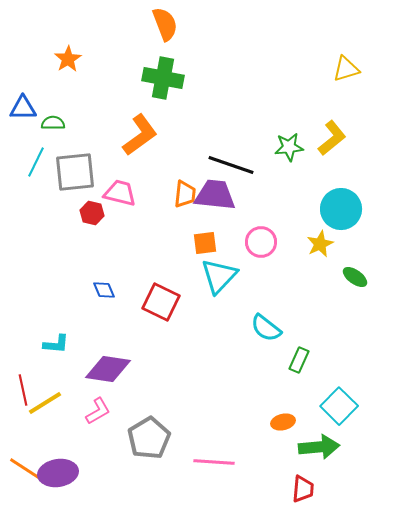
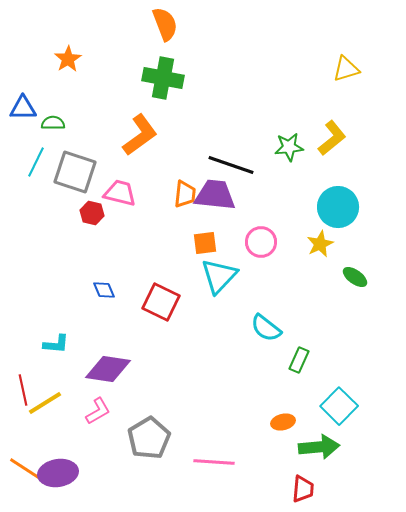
gray square: rotated 24 degrees clockwise
cyan circle: moved 3 px left, 2 px up
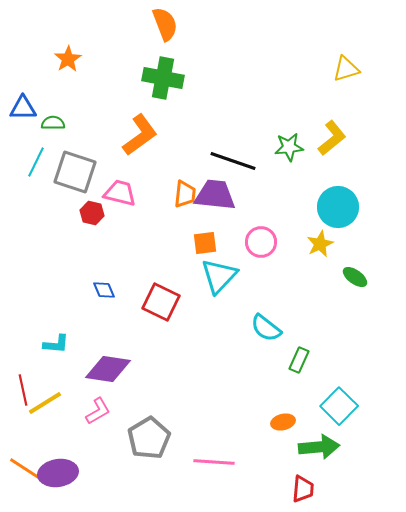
black line: moved 2 px right, 4 px up
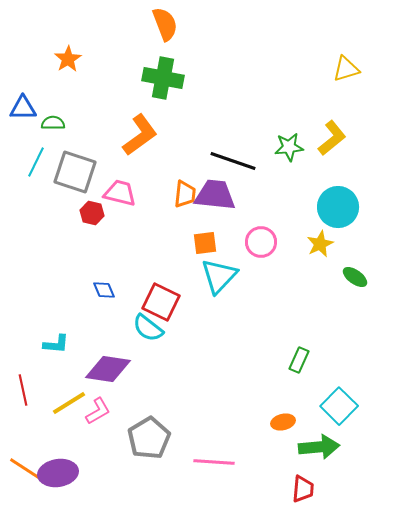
cyan semicircle: moved 118 px left
yellow line: moved 24 px right
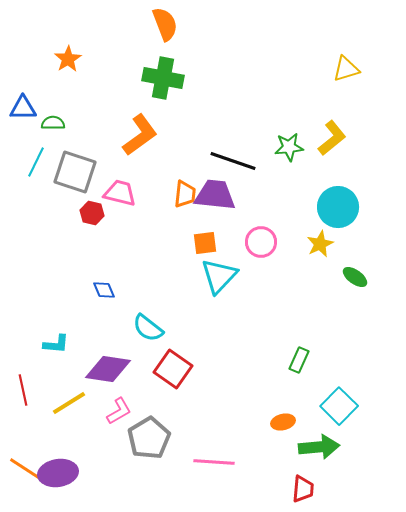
red square: moved 12 px right, 67 px down; rotated 9 degrees clockwise
pink L-shape: moved 21 px right
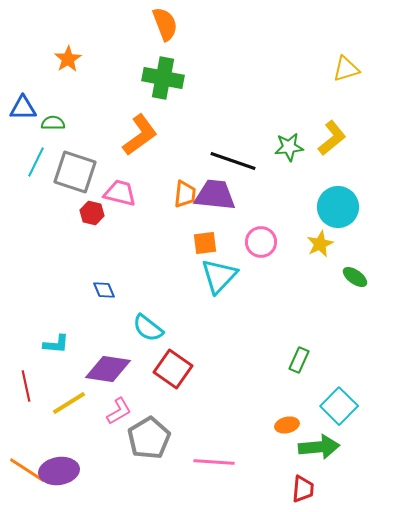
red line: moved 3 px right, 4 px up
orange ellipse: moved 4 px right, 3 px down
purple ellipse: moved 1 px right, 2 px up
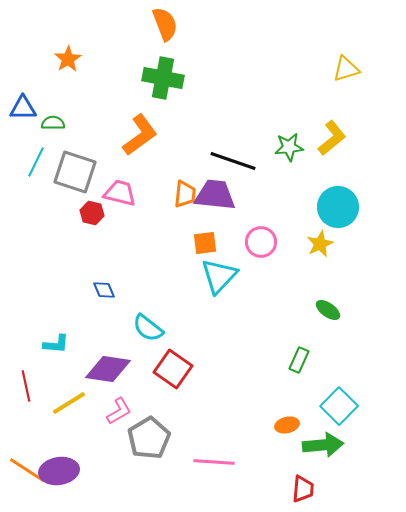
green ellipse: moved 27 px left, 33 px down
green arrow: moved 4 px right, 2 px up
